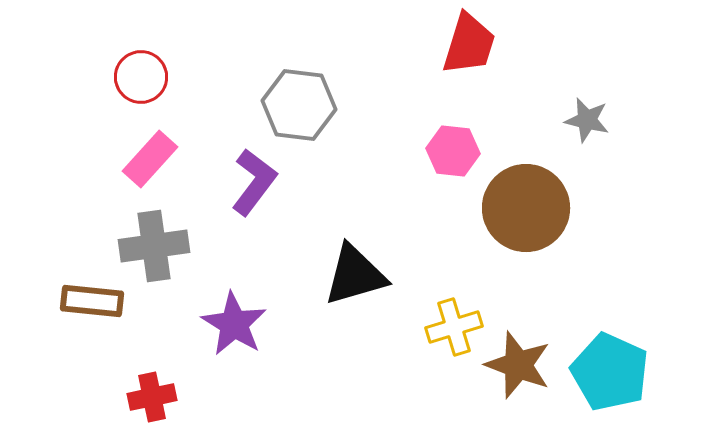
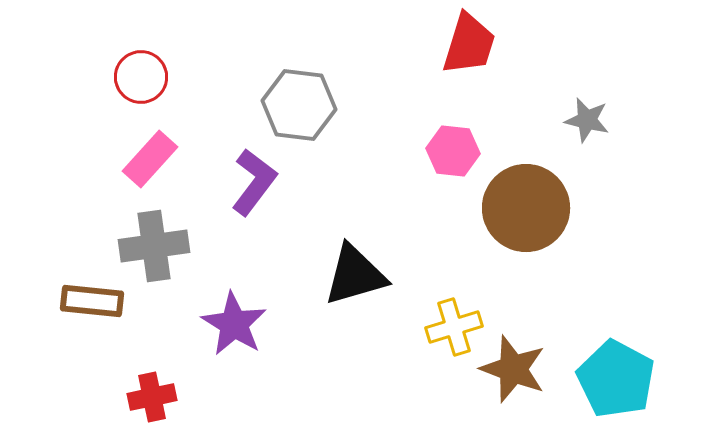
brown star: moved 5 px left, 4 px down
cyan pentagon: moved 6 px right, 7 px down; rotated 4 degrees clockwise
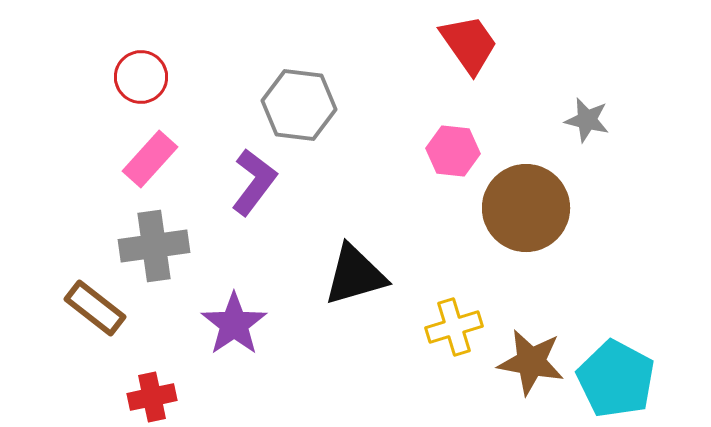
red trapezoid: rotated 52 degrees counterclockwise
brown rectangle: moved 3 px right, 7 px down; rotated 32 degrees clockwise
purple star: rotated 6 degrees clockwise
brown star: moved 18 px right, 7 px up; rotated 10 degrees counterclockwise
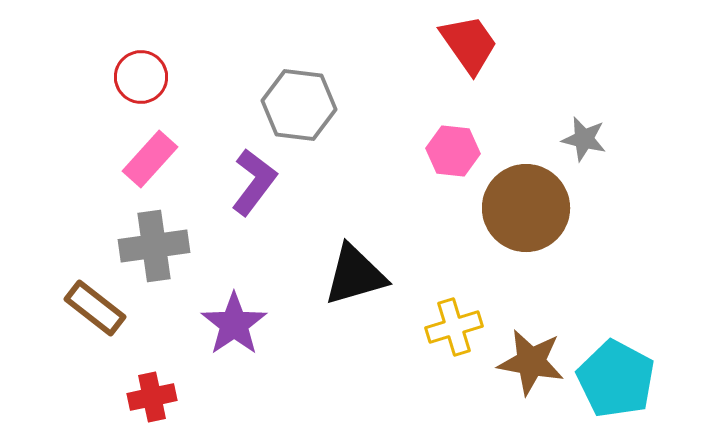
gray star: moved 3 px left, 19 px down
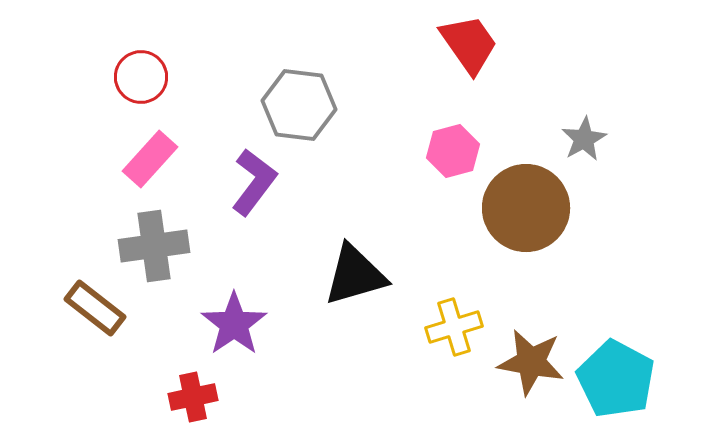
gray star: rotated 30 degrees clockwise
pink hexagon: rotated 21 degrees counterclockwise
red cross: moved 41 px right
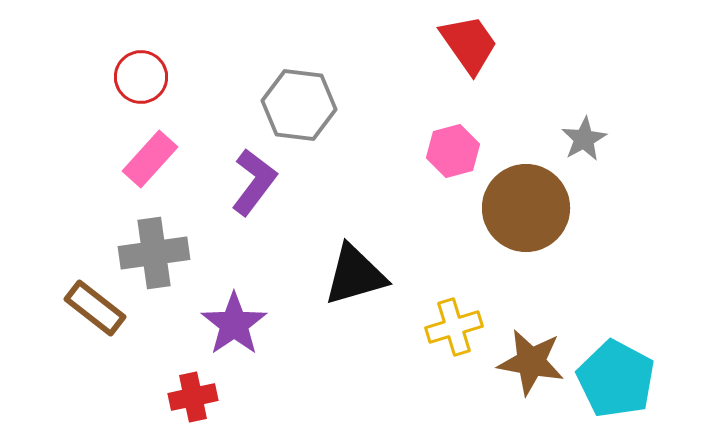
gray cross: moved 7 px down
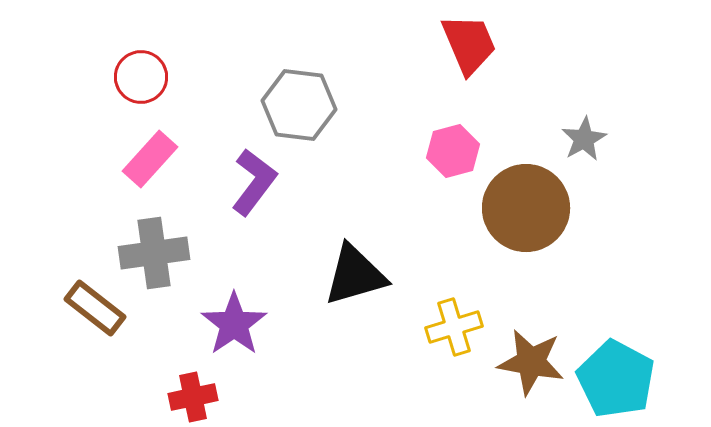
red trapezoid: rotated 12 degrees clockwise
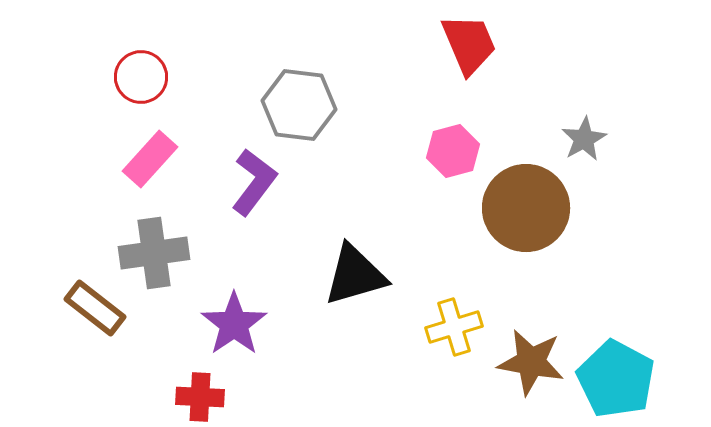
red cross: moved 7 px right; rotated 15 degrees clockwise
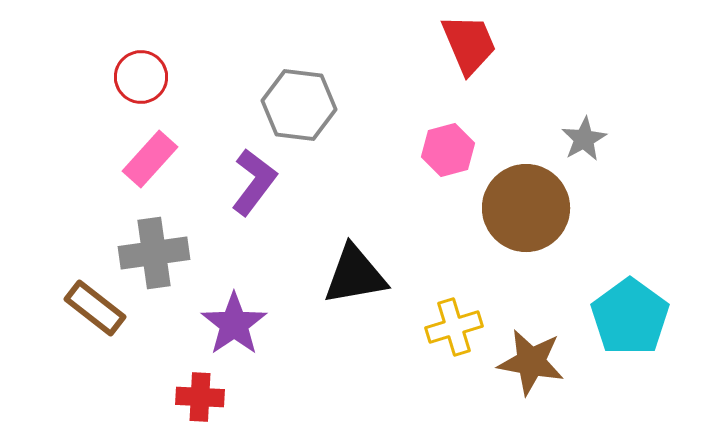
pink hexagon: moved 5 px left, 1 px up
black triangle: rotated 6 degrees clockwise
cyan pentagon: moved 14 px right, 62 px up; rotated 8 degrees clockwise
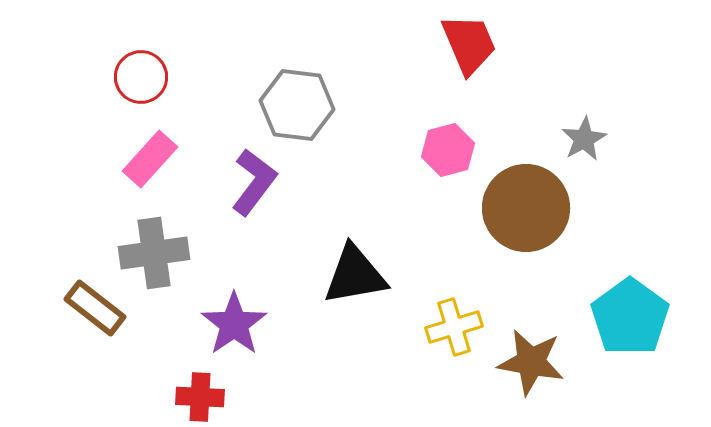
gray hexagon: moved 2 px left
